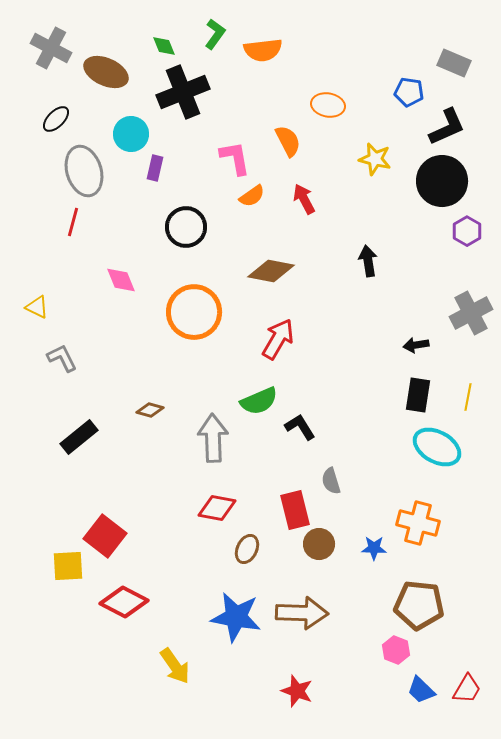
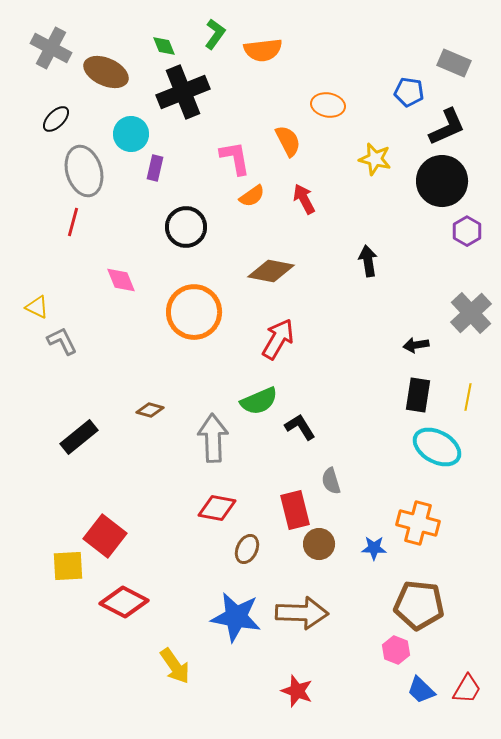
gray cross at (471, 313): rotated 15 degrees counterclockwise
gray L-shape at (62, 358): moved 17 px up
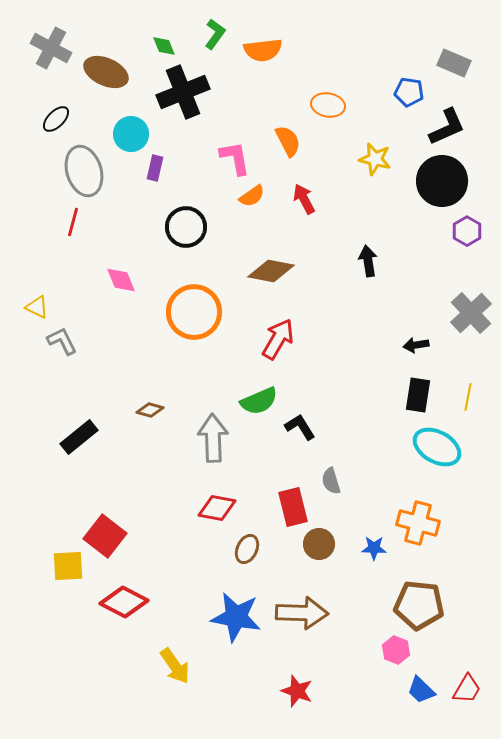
red rectangle at (295, 510): moved 2 px left, 3 px up
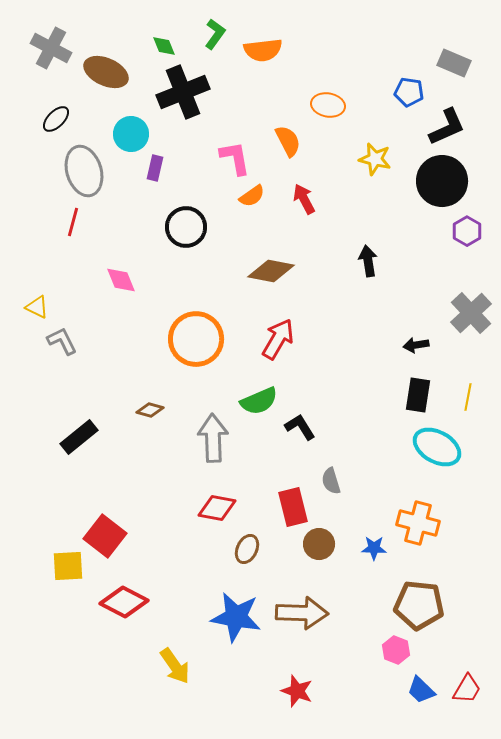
orange circle at (194, 312): moved 2 px right, 27 px down
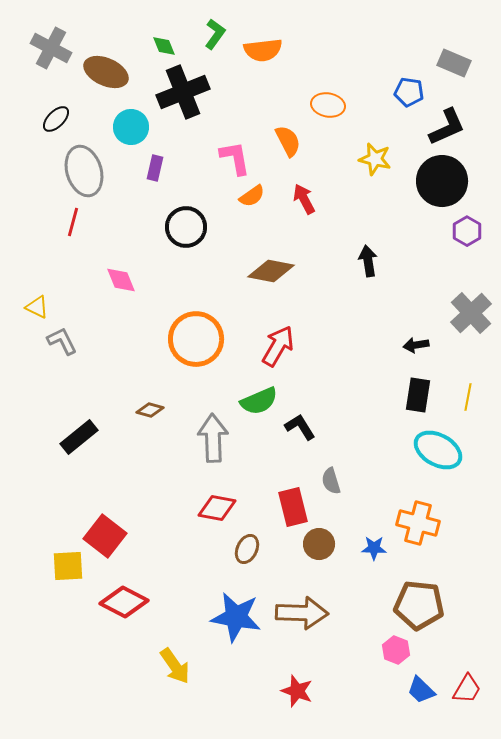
cyan circle at (131, 134): moved 7 px up
red arrow at (278, 339): moved 7 px down
cyan ellipse at (437, 447): moved 1 px right, 3 px down
